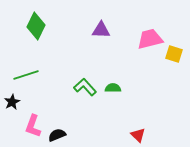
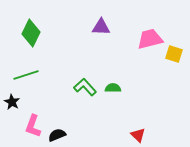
green diamond: moved 5 px left, 7 px down
purple triangle: moved 3 px up
black star: rotated 14 degrees counterclockwise
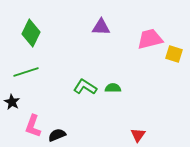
green line: moved 3 px up
green L-shape: rotated 15 degrees counterclockwise
red triangle: rotated 21 degrees clockwise
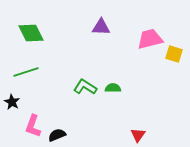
green diamond: rotated 52 degrees counterclockwise
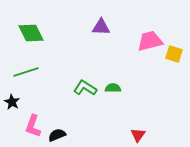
pink trapezoid: moved 2 px down
green L-shape: moved 1 px down
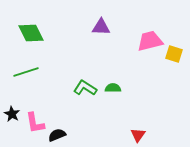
black star: moved 12 px down
pink L-shape: moved 2 px right, 3 px up; rotated 30 degrees counterclockwise
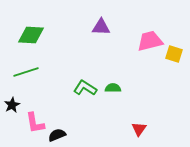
green diamond: moved 2 px down; rotated 60 degrees counterclockwise
black star: moved 9 px up; rotated 14 degrees clockwise
red triangle: moved 1 px right, 6 px up
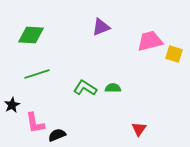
purple triangle: rotated 24 degrees counterclockwise
green line: moved 11 px right, 2 px down
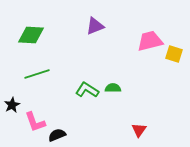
purple triangle: moved 6 px left, 1 px up
green L-shape: moved 2 px right, 2 px down
pink L-shape: moved 1 px up; rotated 10 degrees counterclockwise
red triangle: moved 1 px down
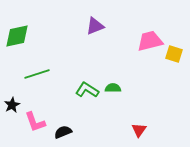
green diamond: moved 14 px left, 1 px down; rotated 16 degrees counterclockwise
black semicircle: moved 6 px right, 3 px up
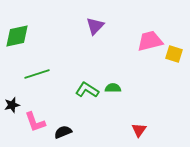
purple triangle: rotated 24 degrees counterclockwise
black star: rotated 14 degrees clockwise
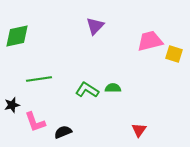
green line: moved 2 px right, 5 px down; rotated 10 degrees clockwise
